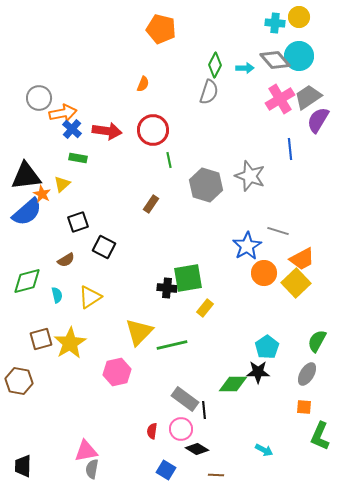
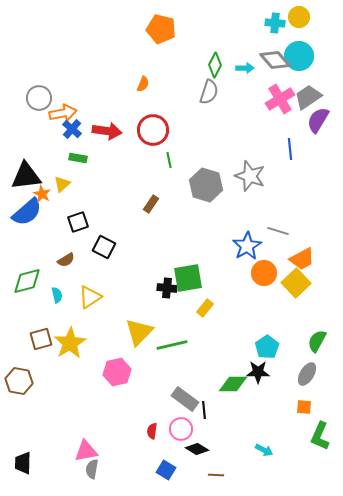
black trapezoid at (23, 466): moved 3 px up
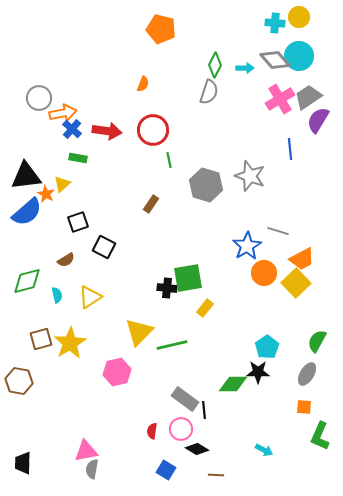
orange star at (42, 194): moved 4 px right
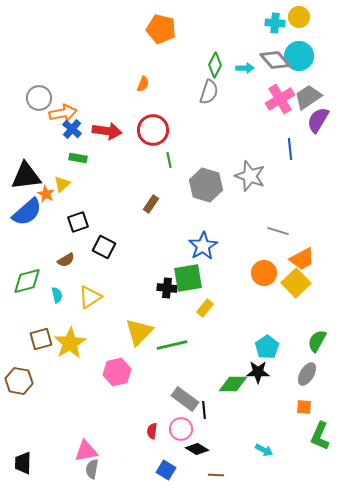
blue star at (247, 246): moved 44 px left
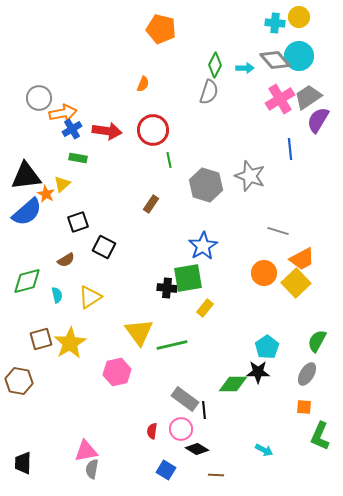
blue cross at (72, 129): rotated 18 degrees clockwise
yellow triangle at (139, 332): rotated 20 degrees counterclockwise
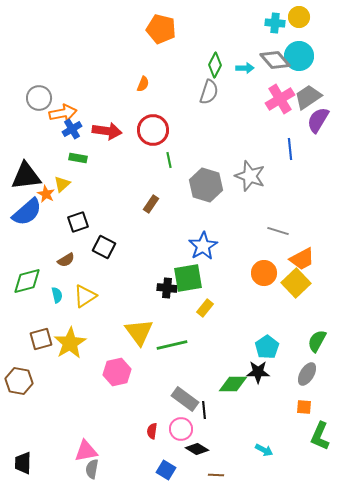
yellow triangle at (90, 297): moved 5 px left, 1 px up
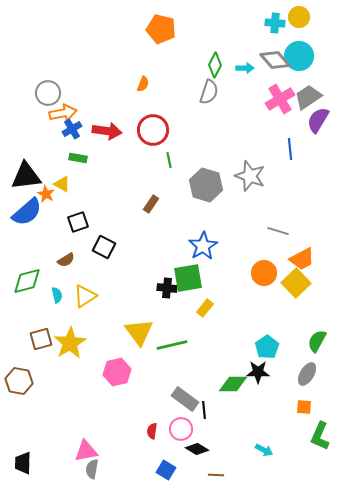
gray circle at (39, 98): moved 9 px right, 5 px up
yellow triangle at (62, 184): rotated 48 degrees counterclockwise
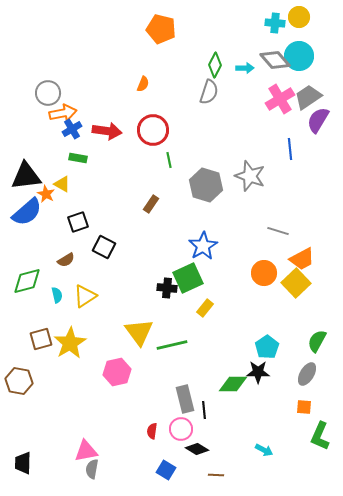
green square at (188, 278): rotated 16 degrees counterclockwise
gray rectangle at (185, 399): rotated 40 degrees clockwise
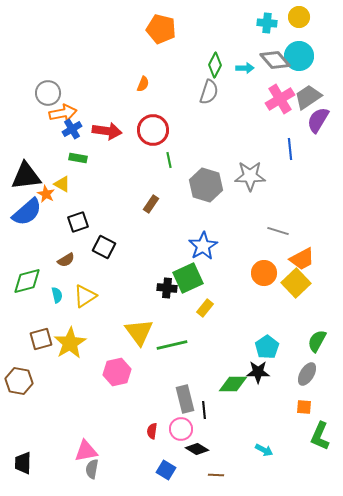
cyan cross at (275, 23): moved 8 px left
gray star at (250, 176): rotated 20 degrees counterclockwise
